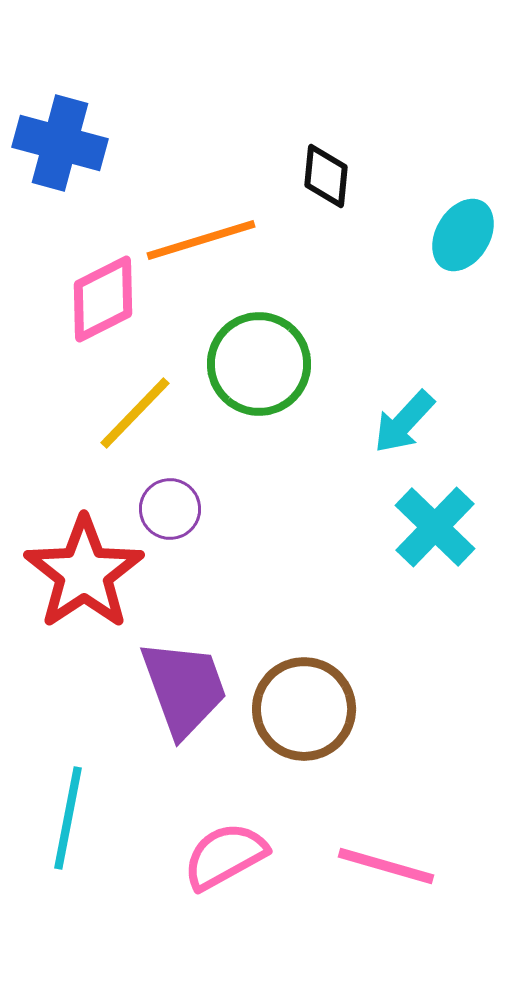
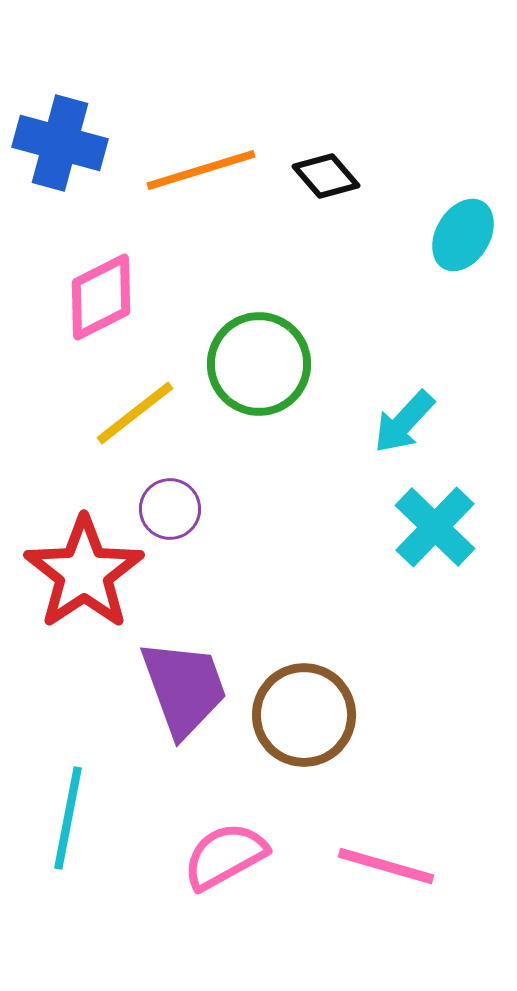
black diamond: rotated 46 degrees counterclockwise
orange line: moved 70 px up
pink diamond: moved 2 px left, 2 px up
yellow line: rotated 8 degrees clockwise
brown circle: moved 6 px down
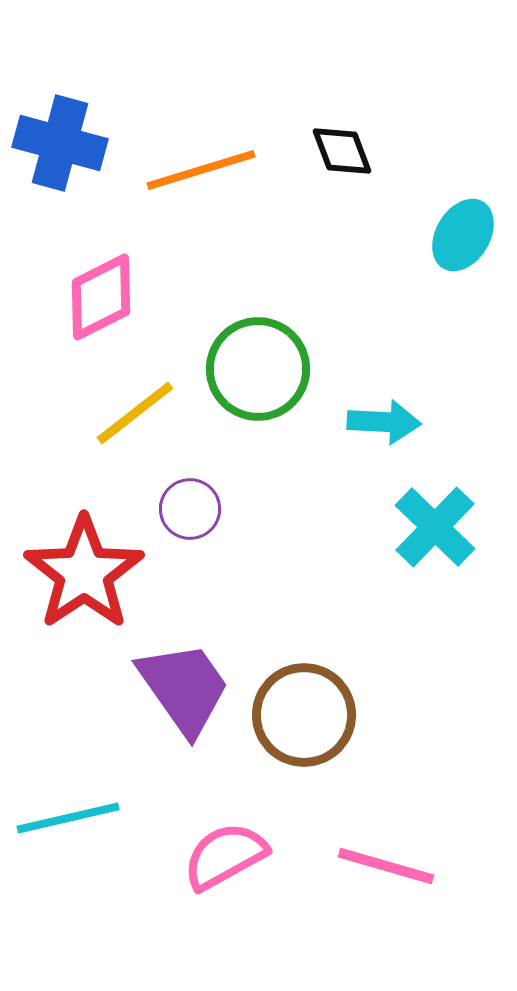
black diamond: moved 16 px right, 25 px up; rotated 20 degrees clockwise
green circle: moved 1 px left, 5 px down
cyan arrow: moved 20 px left; rotated 130 degrees counterclockwise
purple circle: moved 20 px right
purple trapezoid: rotated 15 degrees counterclockwise
cyan line: rotated 66 degrees clockwise
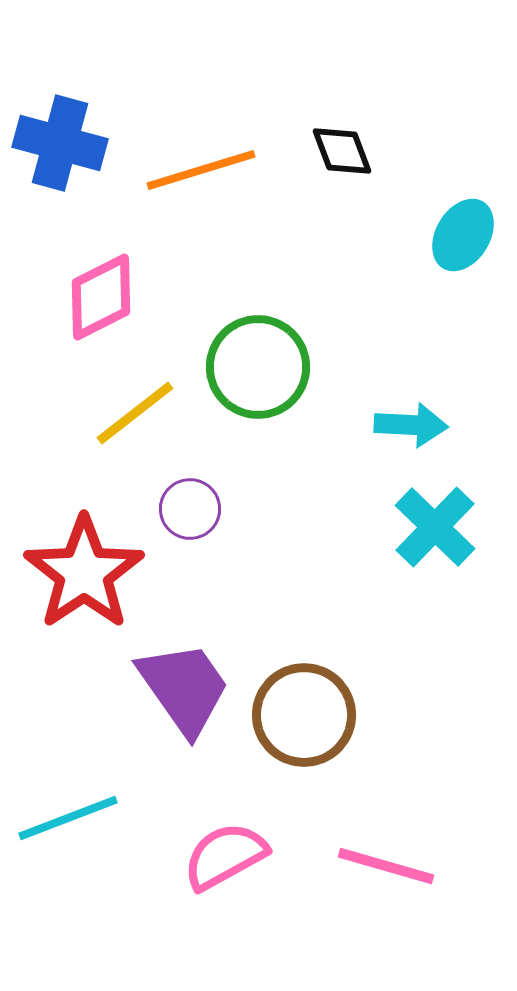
green circle: moved 2 px up
cyan arrow: moved 27 px right, 3 px down
cyan line: rotated 8 degrees counterclockwise
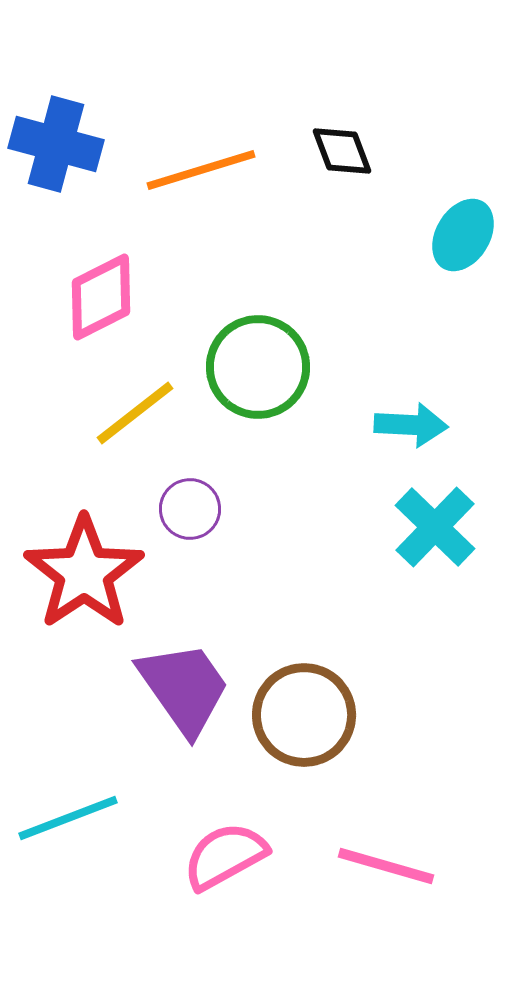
blue cross: moved 4 px left, 1 px down
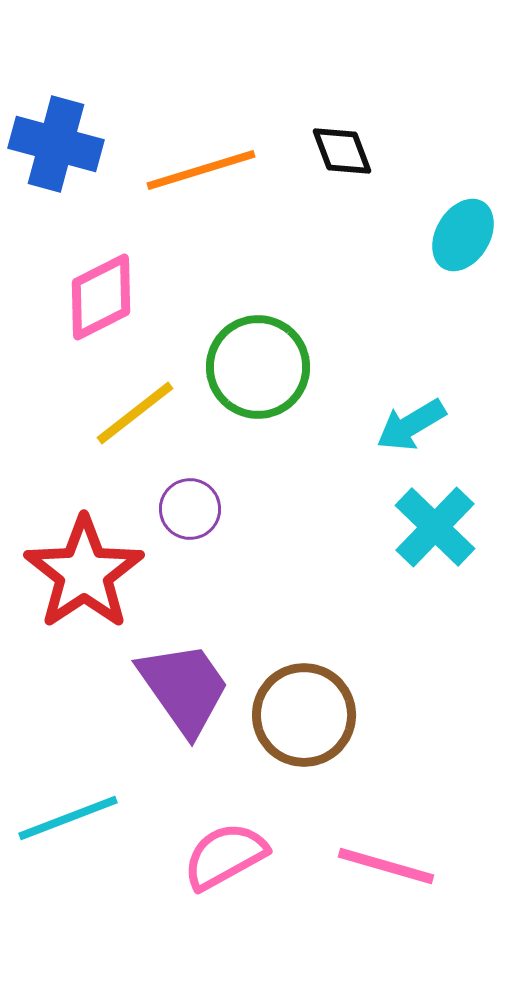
cyan arrow: rotated 146 degrees clockwise
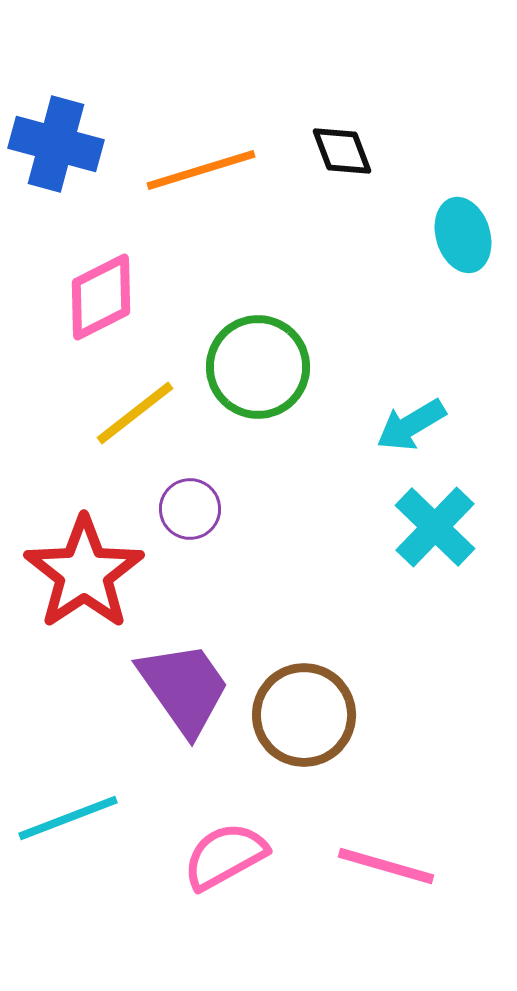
cyan ellipse: rotated 48 degrees counterclockwise
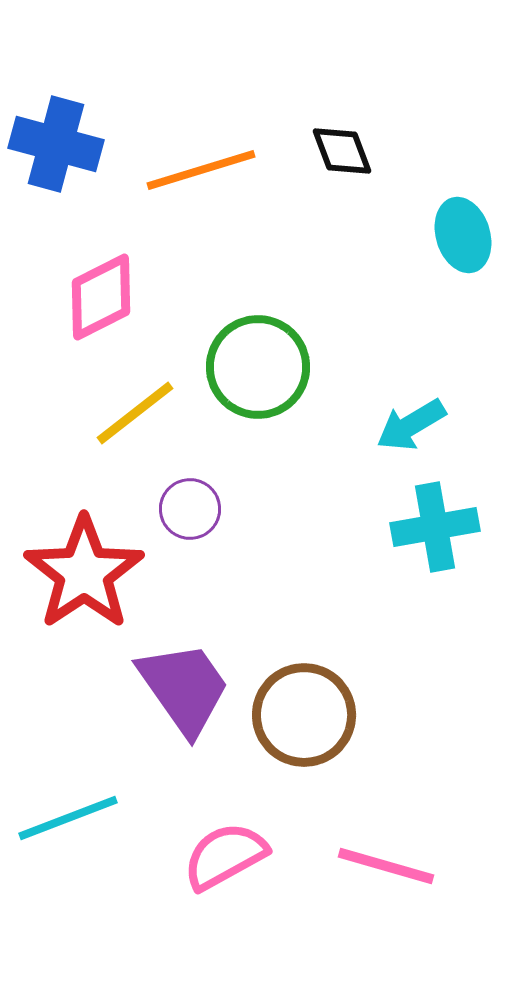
cyan cross: rotated 36 degrees clockwise
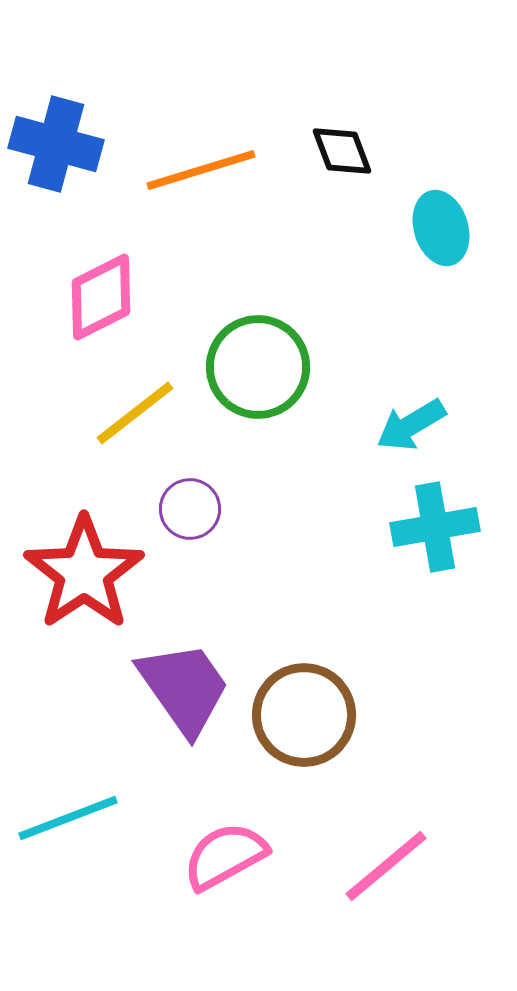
cyan ellipse: moved 22 px left, 7 px up
pink line: rotated 56 degrees counterclockwise
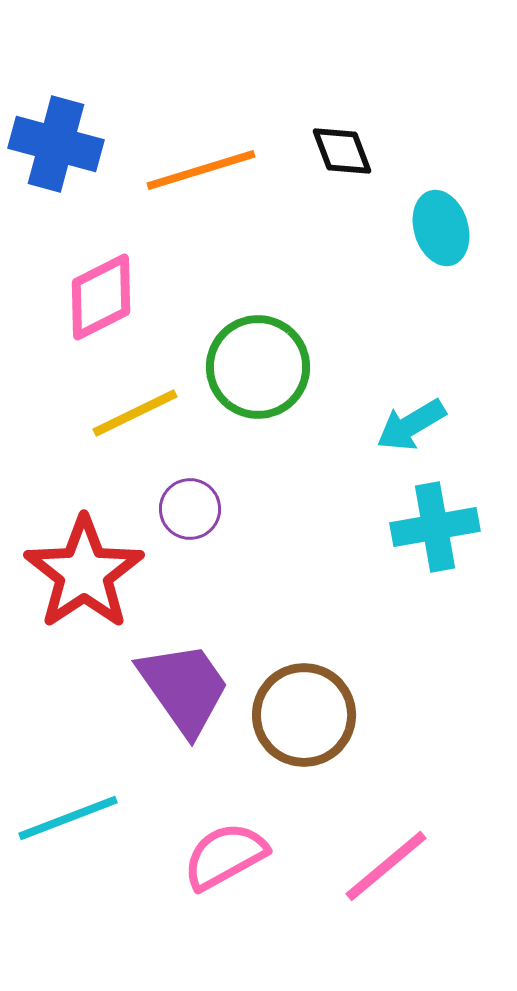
yellow line: rotated 12 degrees clockwise
